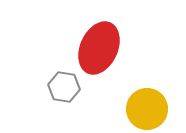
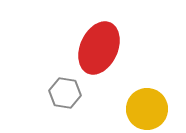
gray hexagon: moved 1 px right, 6 px down
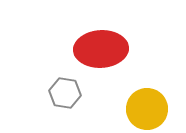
red ellipse: moved 2 px right, 1 px down; rotated 63 degrees clockwise
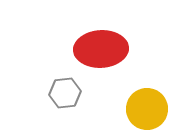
gray hexagon: rotated 16 degrees counterclockwise
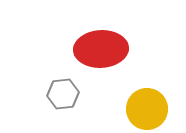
gray hexagon: moved 2 px left, 1 px down
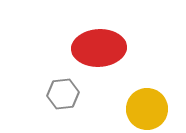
red ellipse: moved 2 px left, 1 px up
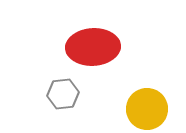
red ellipse: moved 6 px left, 1 px up
